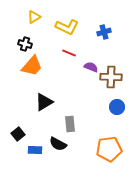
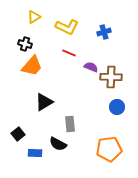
blue rectangle: moved 3 px down
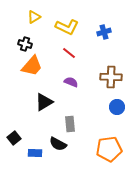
red line: rotated 16 degrees clockwise
purple semicircle: moved 20 px left, 15 px down
black square: moved 4 px left, 4 px down
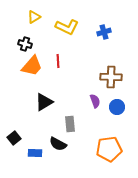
red line: moved 11 px left, 8 px down; rotated 48 degrees clockwise
purple semicircle: moved 24 px right, 19 px down; rotated 48 degrees clockwise
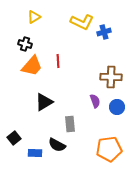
yellow L-shape: moved 15 px right, 5 px up
black semicircle: moved 1 px left, 1 px down
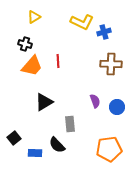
brown cross: moved 13 px up
black semicircle: rotated 18 degrees clockwise
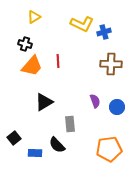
yellow L-shape: moved 2 px down
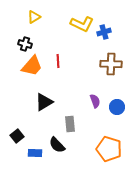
black square: moved 3 px right, 2 px up
orange pentagon: rotated 25 degrees clockwise
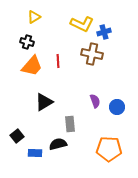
black cross: moved 2 px right, 2 px up
brown cross: moved 19 px left, 10 px up; rotated 10 degrees clockwise
black semicircle: moved 1 px right, 1 px up; rotated 120 degrees clockwise
orange pentagon: rotated 15 degrees counterclockwise
